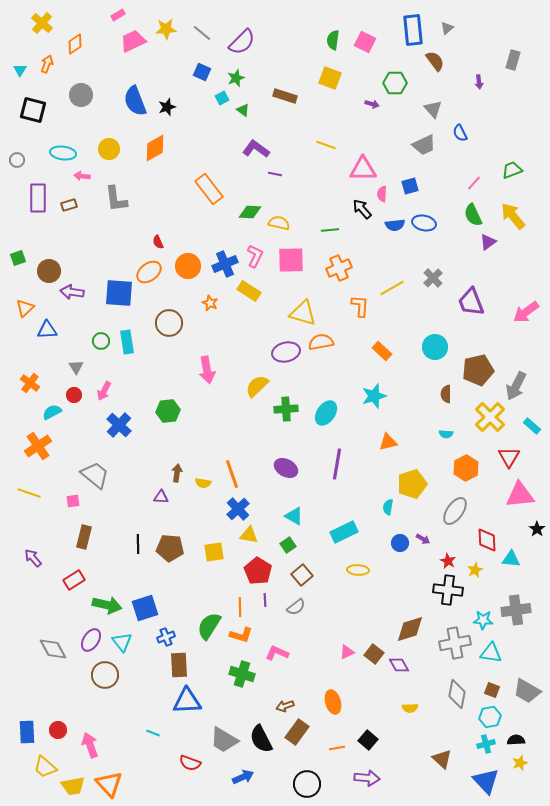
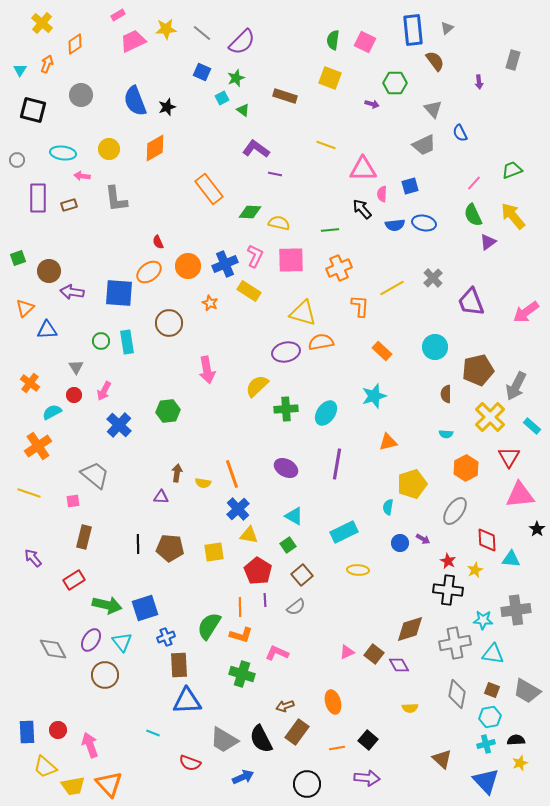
cyan triangle at (491, 653): moved 2 px right, 1 px down
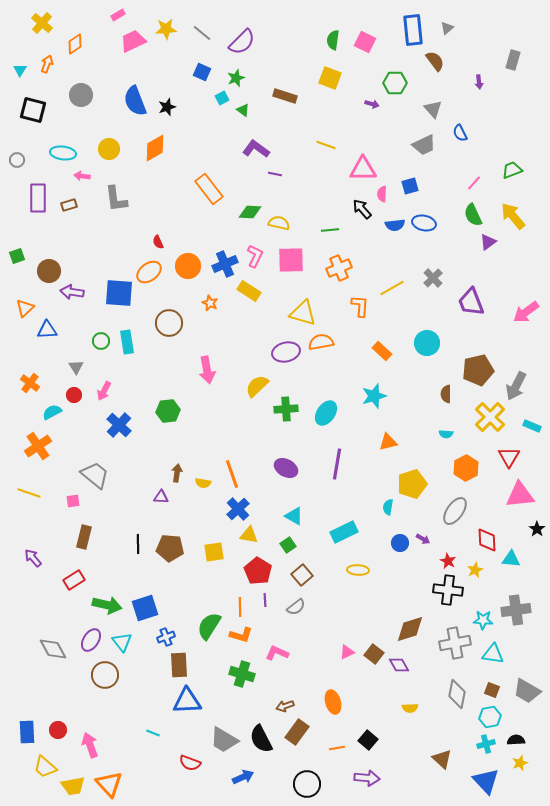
green square at (18, 258): moved 1 px left, 2 px up
cyan circle at (435, 347): moved 8 px left, 4 px up
cyan rectangle at (532, 426): rotated 18 degrees counterclockwise
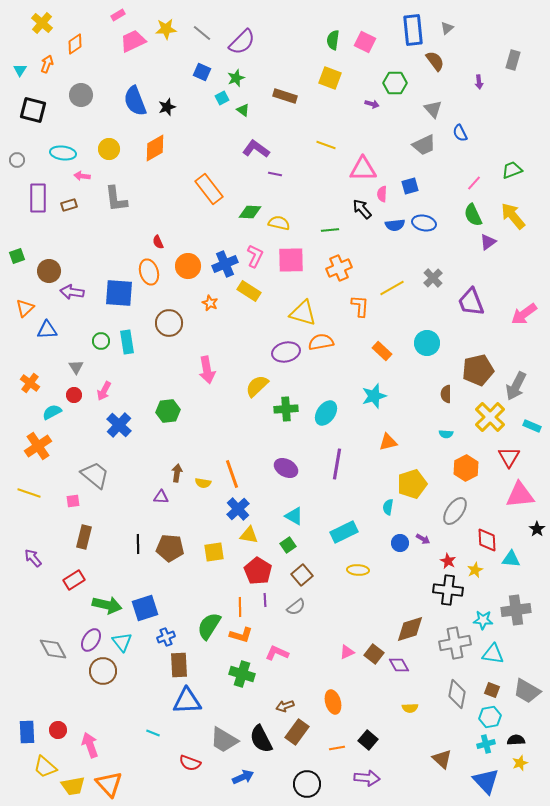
orange ellipse at (149, 272): rotated 70 degrees counterclockwise
pink arrow at (526, 312): moved 2 px left, 2 px down
brown circle at (105, 675): moved 2 px left, 4 px up
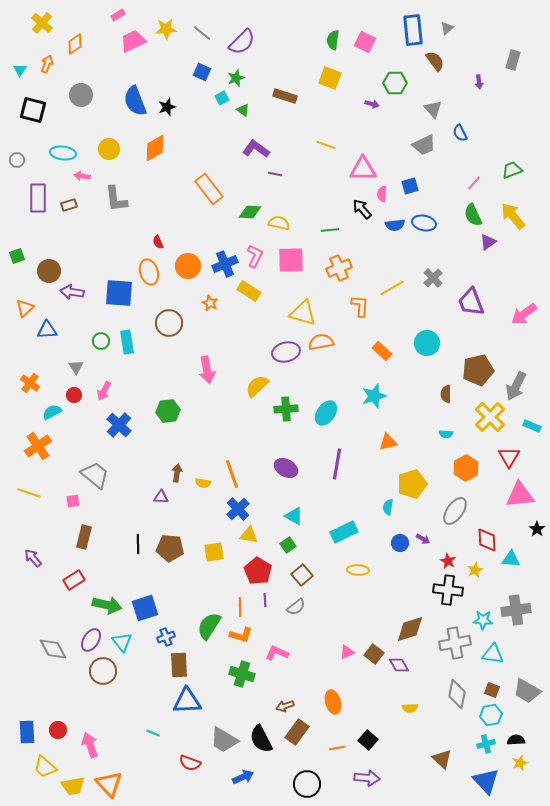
cyan hexagon at (490, 717): moved 1 px right, 2 px up
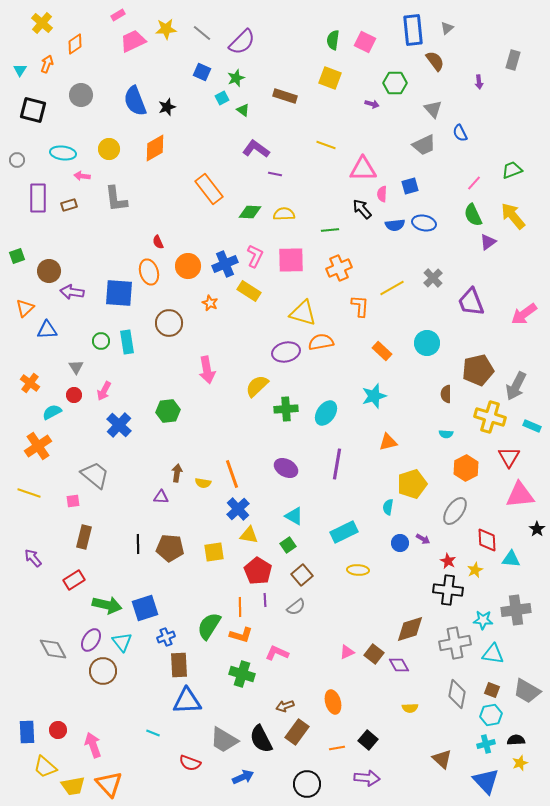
yellow semicircle at (279, 223): moved 5 px right, 9 px up; rotated 15 degrees counterclockwise
yellow cross at (490, 417): rotated 28 degrees counterclockwise
pink arrow at (90, 745): moved 3 px right
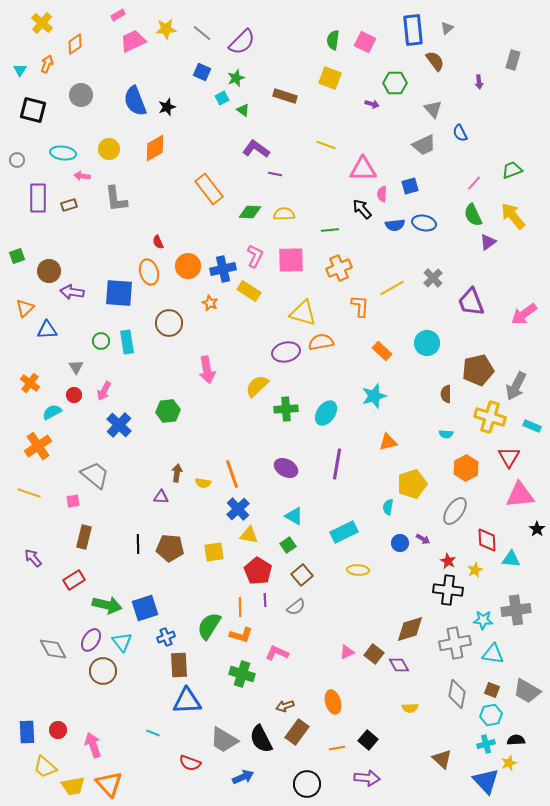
blue cross at (225, 264): moved 2 px left, 5 px down; rotated 10 degrees clockwise
yellow star at (520, 763): moved 11 px left
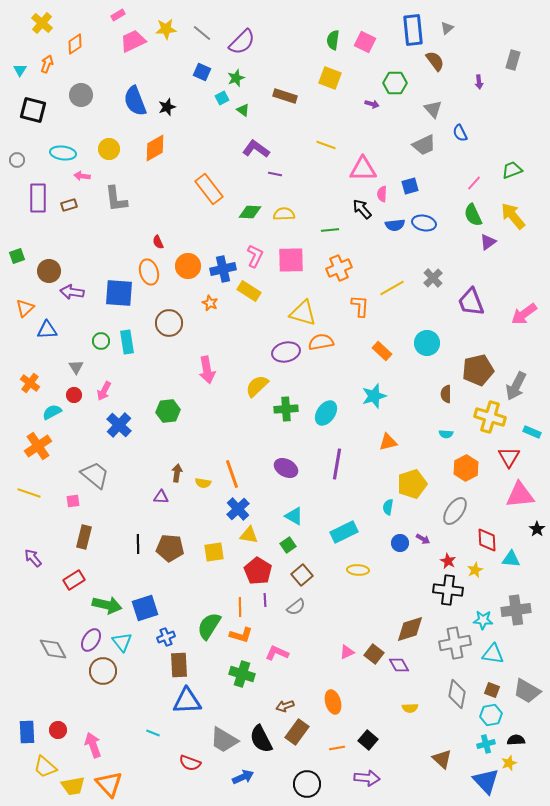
cyan rectangle at (532, 426): moved 6 px down
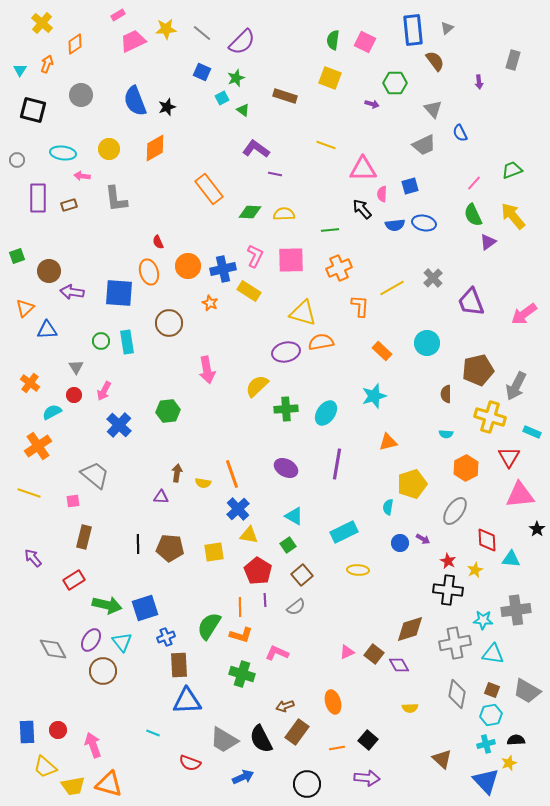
orange triangle at (109, 784): rotated 32 degrees counterclockwise
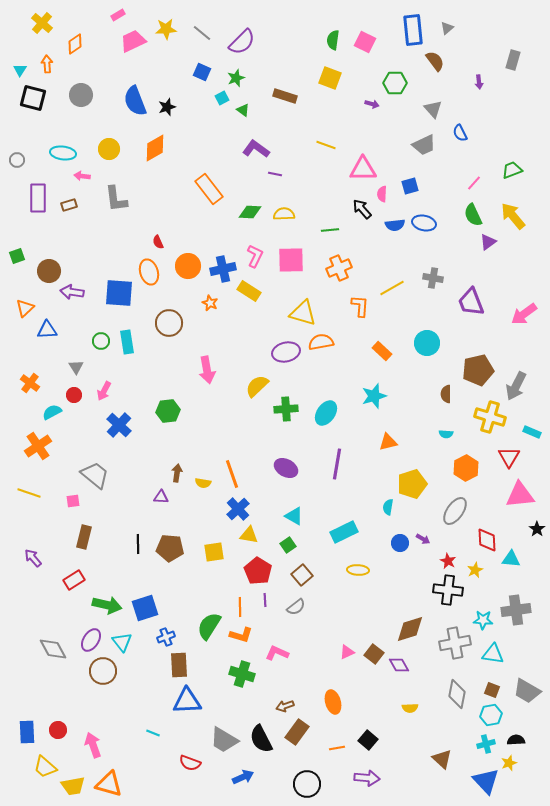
orange arrow at (47, 64): rotated 24 degrees counterclockwise
black square at (33, 110): moved 12 px up
gray cross at (433, 278): rotated 36 degrees counterclockwise
